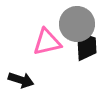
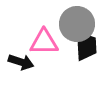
pink triangle: moved 3 px left; rotated 12 degrees clockwise
black arrow: moved 18 px up
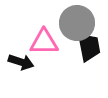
gray circle: moved 1 px up
black trapezoid: moved 3 px right, 1 px down; rotated 8 degrees counterclockwise
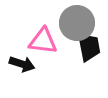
pink triangle: moved 1 px left, 1 px up; rotated 8 degrees clockwise
black arrow: moved 1 px right, 2 px down
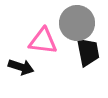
black trapezoid: moved 1 px left, 5 px down
black arrow: moved 1 px left, 3 px down
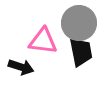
gray circle: moved 2 px right
black trapezoid: moved 7 px left
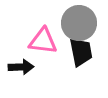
black arrow: rotated 20 degrees counterclockwise
